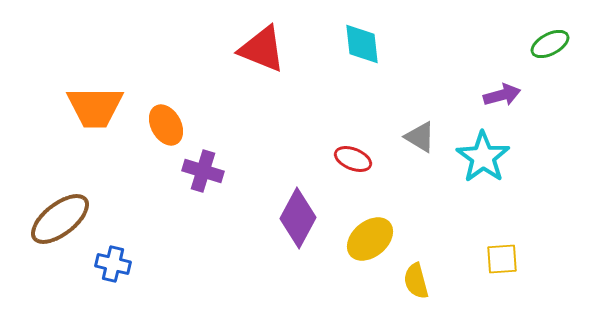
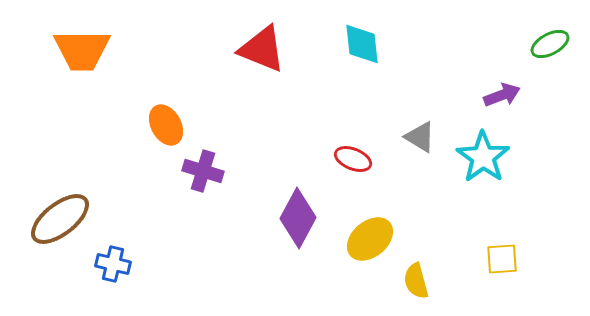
purple arrow: rotated 6 degrees counterclockwise
orange trapezoid: moved 13 px left, 57 px up
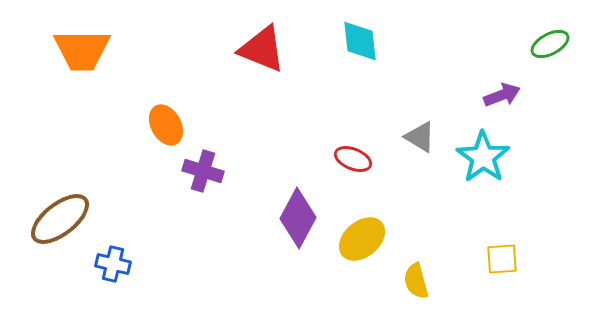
cyan diamond: moved 2 px left, 3 px up
yellow ellipse: moved 8 px left
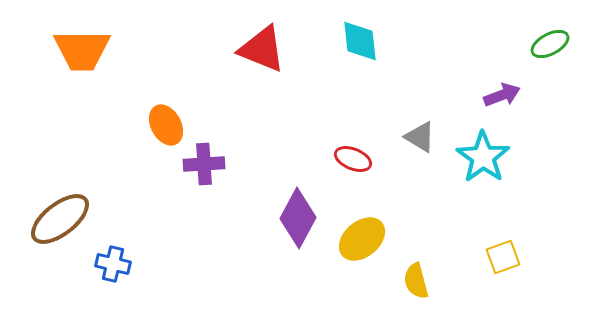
purple cross: moved 1 px right, 7 px up; rotated 21 degrees counterclockwise
yellow square: moved 1 px right, 2 px up; rotated 16 degrees counterclockwise
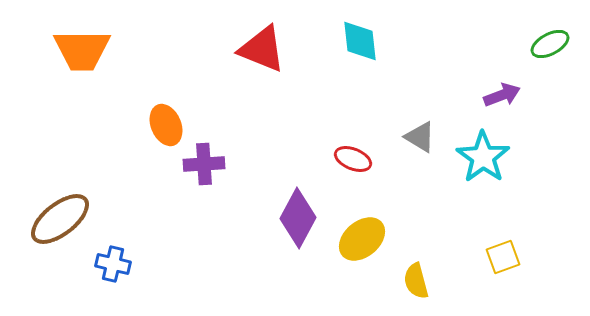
orange ellipse: rotated 6 degrees clockwise
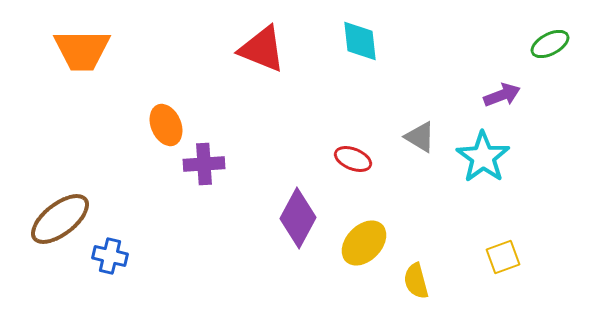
yellow ellipse: moved 2 px right, 4 px down; rotated 6 degrees counterclockwise
blue cross: moved 3 px left, 8 px up
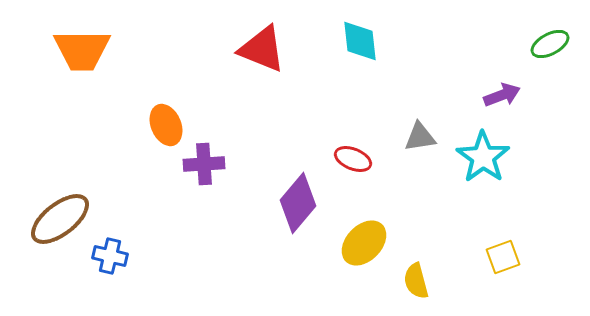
gray triangle: rotated 40 degrees counterclockwise
purple diamond: moved 15 px up; rotated 12 degrees clockwise
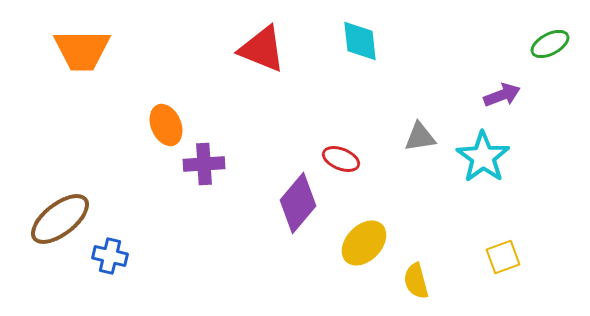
red ellipse: moved 12 px left
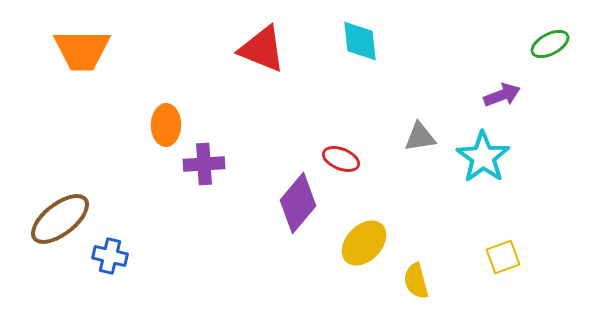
orange ellipse: rotated 24 degrees clockwise
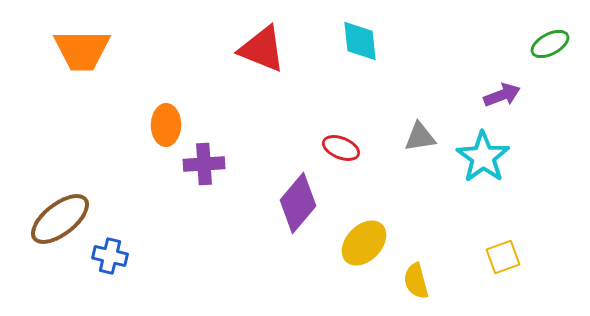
red ellipse: moved 11 px up
